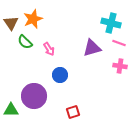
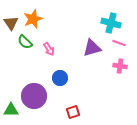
blue circle: moved 3 px down
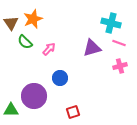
pink arrow: rotated 104 degrees counterclockwise
pink cross: rotated 24 degrees counterclockwise
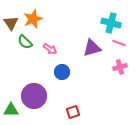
pink arrow: moved 1 px right; rotated 80 degrees clockwise
pink cross: moved 1 px down
blue circle: moved 2 px right, 6 px up
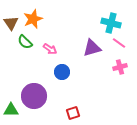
pink line: rotated 16 degrees clockwise
red square: moved 1 px down
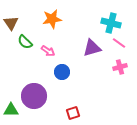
orange star: moved 19 px right; rotated 12 degrees clockwise
pink arrow: moved 2 px left, 2 px down
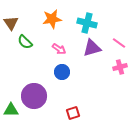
cyan cross: moved 24 px left
pink arrow: moved 11 px right, 2 px up
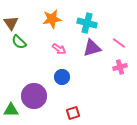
green semicircle: moved 6 px left
blue circle: moved 5 px down
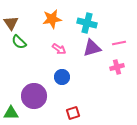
pink line: rotated 48 degrees counterclockwise
pink cross: moved 3 px left
green triangle: moved 3 px down
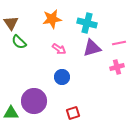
purple circle: moved 5 px down
